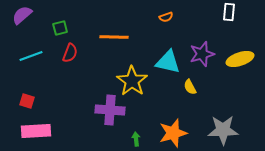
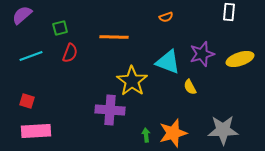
cyan triangle: rotated 8 degrees clockwise
green arrow: moved 10 px right, 4 px up
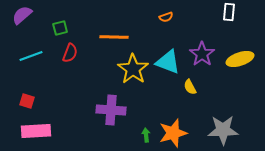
purple star: rotated 20 degrees counterclockwise
yellow star: moved 1 px right, 12 px up
purple cross: moved 1 px right
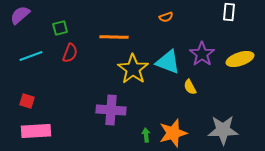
purple semicircle: moved 2 px left
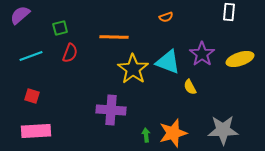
red square: moved 5 px right, 5 px up
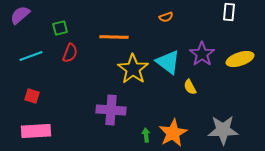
cyan triangle: rotated 16 degrees clockwise
orange star: rotated 12 degrees counterclockwise
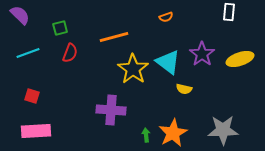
purple semicircle: rotated 85 degrees clockwise
orange line: rotated 16 degrees counterclockwise
cyan line: moved 3 px left, 3 px up
yellow semicircle: moved 6 px left, 2 px down; rotated 49 degrees counterclockwise
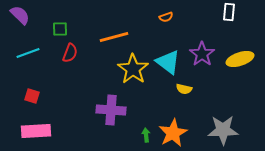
green square: moved 1 px down; rotated 14 degrees clockwise
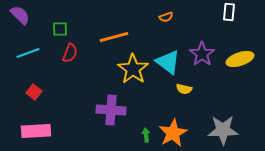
red square: moved 2 px right, 4 px up; rotated 21 degrees clockwise
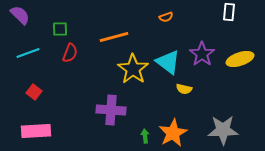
green arrow: moved 1 px left, 1 px down
